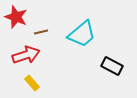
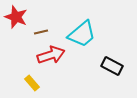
red arrow: moved 25 px right
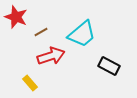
brown line: rotated 16 degrees counterclockwise
red arrow: moved 1 px down
black rectangle: moved 3 px left
yellow rectangle: moved 2 px left
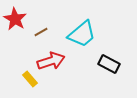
red star: moved 1 px left, 2 px down; rotated 10 degrees clockwise
red arrow: moved 5 px down
black rectangle: moved 2 px up
yellow rectangle: moved 4 px up
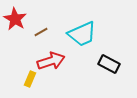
cyan trapezoid: rotated 16 degrees clockwise
yellow rectangle: rotated 63 degrees clockwise
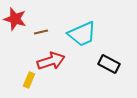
red star: rotated 15 degrees counterclockwise
brown line: rotated 16 degrees clockwise
yellow rectangle: moved 1 px left, 1 px down
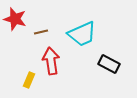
red arrow: rotated 80 degrees counterclockwise
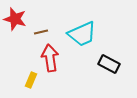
red arrow: moved 1 px left, 3 px up
yellow rectangle: moved 2 px right
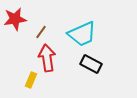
red star: rotated 25 degrees counterclockwise
brown line: rotated 40 degrees counterclockwise
red arrow: moved 3 px left
black rectangle: moved 18 px left
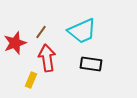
red star: moved 24 px down; rotated 10 degrees counterclockwise
cyan trapezoid: moved 3 px up
black rectangle: rotated 20 degrees counterclockwise
